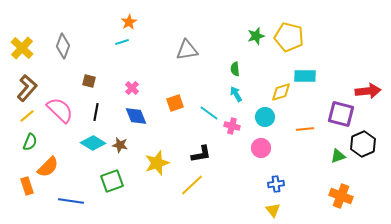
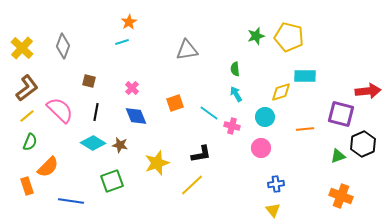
brown L-shape at (27, 88): rotated 12 degrees clockwise
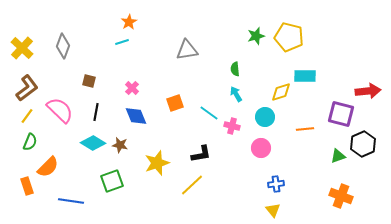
yellow line at (27, 116): rotated 14 degrees counterclockwise
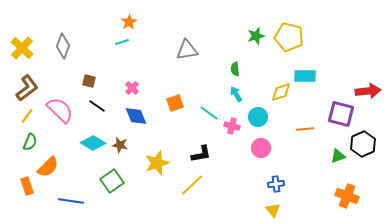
black line at (96, 112): moved 1 px right, 6 px up; rotated 66 degrees counterclockwise
cyan circle at (265, 117): moved 7 px left
green square at (112, 181): rotated 15 degrees counterclockwise
orange cross at (341, 196): moved 6 px right
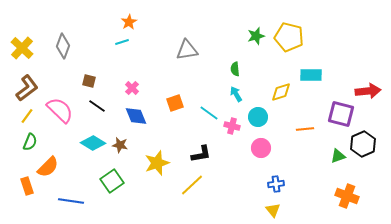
cyan rectangle at (305, 76): moved 6 px right, 1 px up
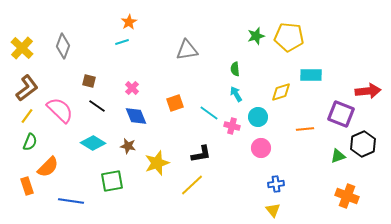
yellow pentagon at (289, 37): rotated 8 degrees counterclockwise
purple square at (341, 114): rotated 8 degrees clockwise
brown star at (120, 145): moved 8 px right, 1 px down
green square at (112, 181): rotated 25 degrees clockwise
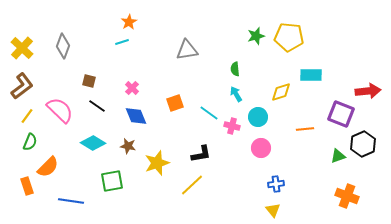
brown L-shape at (27, 88): moved 5 px left, 2 px up
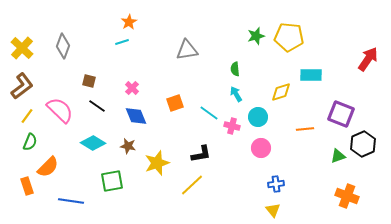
red arrow at (368, 91): moved 32 px up; rotated 50 degrees counterclockwise
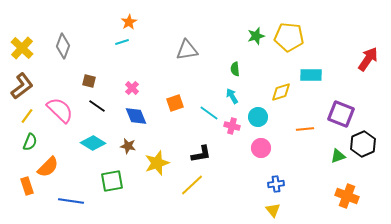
cyan arrow at (236, 94): moved 4 px left, 2 px down
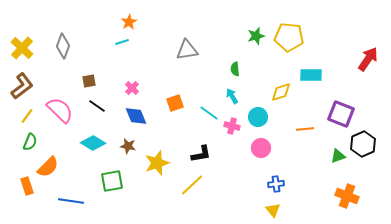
brown square at (89, 81): rotated 24 degrees counterclockwise
